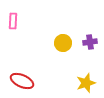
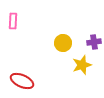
purple cross: moved 4 px right
yellow star: moved 4 px left, 18 px up
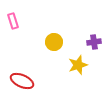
pink rectangle: rotated 21 degrees counterclockwise
yellow circle: moved 9 px left, 1 px up
yellow star: moved 4 px left
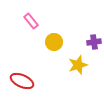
pink rectangle: moved 18 px right; rotated 21 degrees counterclockwise
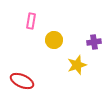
pink rectangle: rotated 49 degrees clockwise
yellow circle: moved 2 px up
yellow star: moved 1 px left
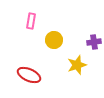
red ellipse: moved 7 px right, 6 px up
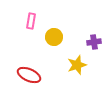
yellow circle: moved 3 px up
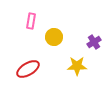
purple cross: rotated 24 degrees counterclockwise
yellow star: moved 1 px down; rotated 18 degrees clockwise
red ellipse: moved 1 px left, 6 px up; rotated 55 degrees counterclockwise
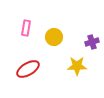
pink rectangle: moved 5 px left, 7 px down
purple cross: moved 2 px left; rotated 16 degrees clockwise
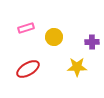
pink rectangle: rotated 63 degrees clockwise
purple cross: rotated 16 degrees clockwise
yellow star: moved 1 px down
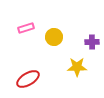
red ellipse: moved 10 px down
